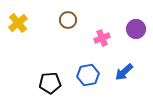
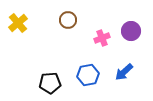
purple circle: moved 5 px left, 2 px down
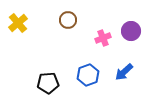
pink cross: moved 1 px right
blue hexagon: rotated 10 degrees counterclockwise
black pentagon: moved 2 px left
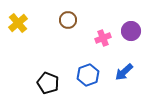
black pentagon: rotated 25 degrees clockwise
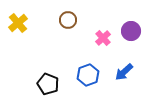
pink cross: rotated 21 degrees counterclockwise
black pentagon: moved 1 px down
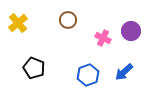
pink cross: rotated 21 degrees counterclockwise
black pentagon: moved 14 px left, 16 px up
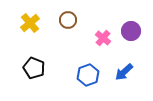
yellow cross: moved 12 px right
pink cross: rotated 14 degrees clockwise
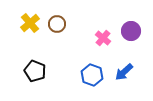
brown circle: moved 11 px left, 4 px down
black pentagon: moved 1 px right, 3 px down
blue hexagon: moved 4 px right; rotated 20 degrees counterclockwise
